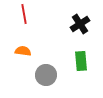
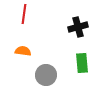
red line: rotated 18 degrees clockwise
black cross: moved 2 px left, 3 px down; rotated 18 degrees clockwise
green rectangle: moved 1 px right, 2 px down
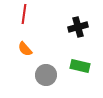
orange semicircle: moved 2 px right, 2 px up; rotated 140 degrees counterclockwise
green rectangle: moved 2 px left, 3 px down; rotated 72 degrees counterclockwise
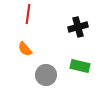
red line: moved 4 px right
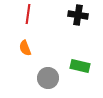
black cross: moved 12 px up; rotated 24 degrees clockwise
orange semicircle: moved 1 px up; rotated 21 degrees clockwise
gray circle: moved 2 px right, 3 px down
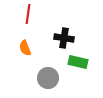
black cross: moved 14 px left, 23 px down
green rectangle: moved 2 px left, 4 px up
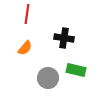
red line: moved 1 px left
orange semicircle: rotated 119 degrees counterclockwise
green rectangle: moved 2 px left, 8 px down
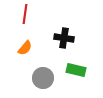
red line: moved 2 px left
gray circle: moved 5 px left
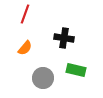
red line: rotated 12 degrees clockwise
